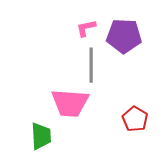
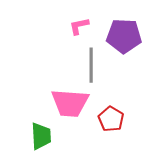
pink L-shape: moved 7 px left, 2 px up
red pentagon: moved 24 px left
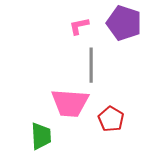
purple pentagon: moved 13 px up; rotated 16 degrees clockwise
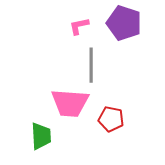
red pentagon: rotated 20 degrees counterclockwise
